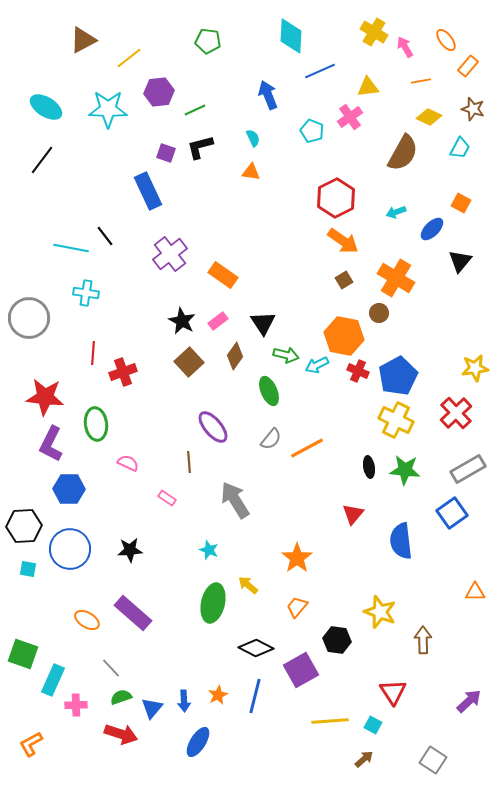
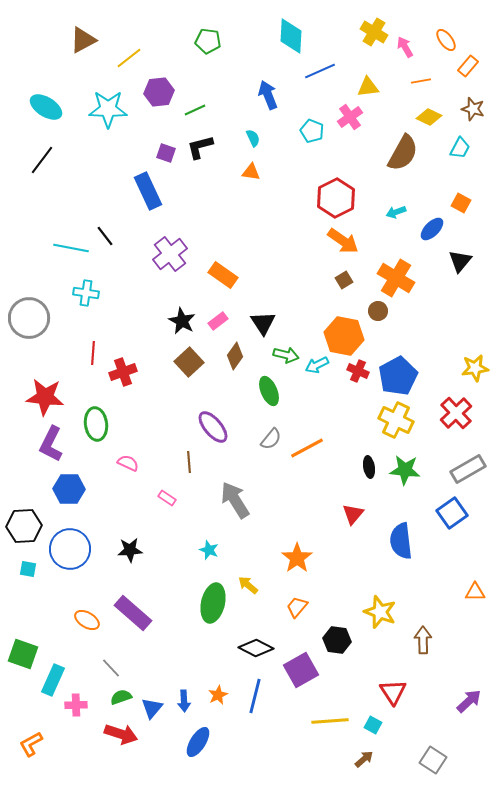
brown circle at (379, 313): moved 1 px left, 2 px up
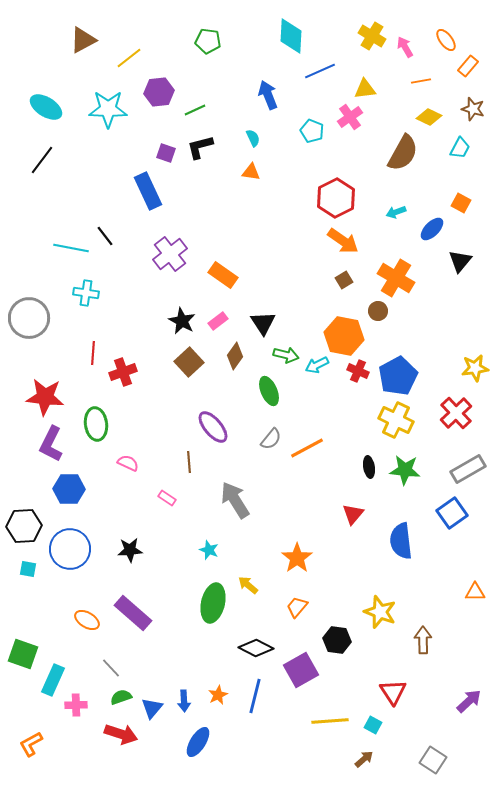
yellow cross at (374, 32): moved 2 px left, 4 px down
yellow triangle at (368, 87): moved 3 px left, 2 px down
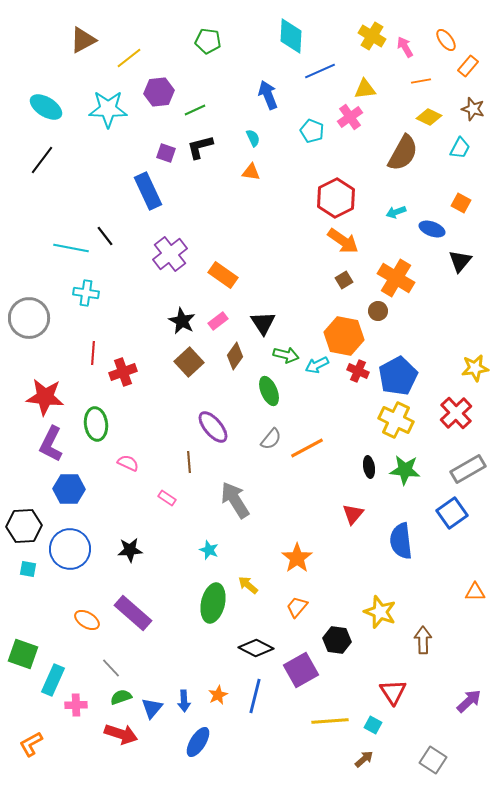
blue ellipse at (432, 229): rotated 65 degrees clockwise
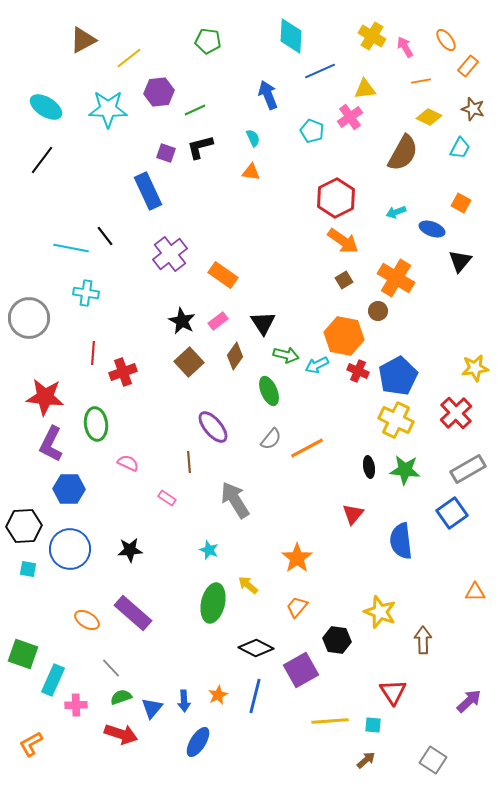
cyan square at (373, 725): rotated 24 degrees counterclockwise
brown arrow at (364, 759): moved 2 px right, 1 px down
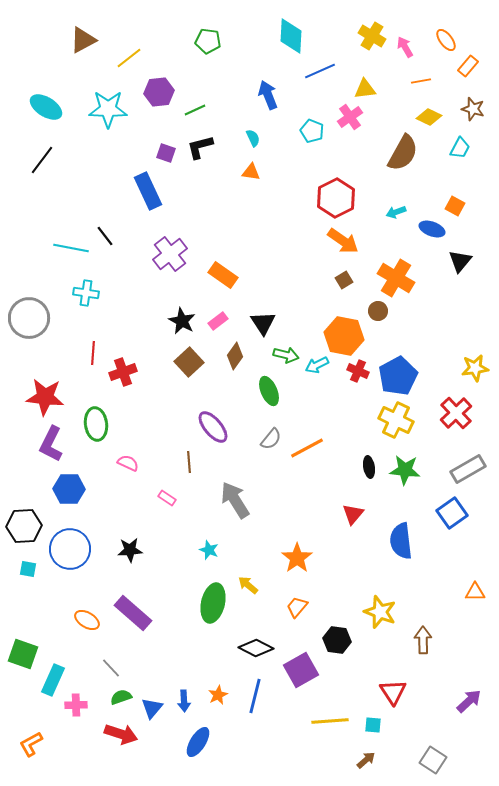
orange square at (461, 203): moved 6 px left, 3 px down
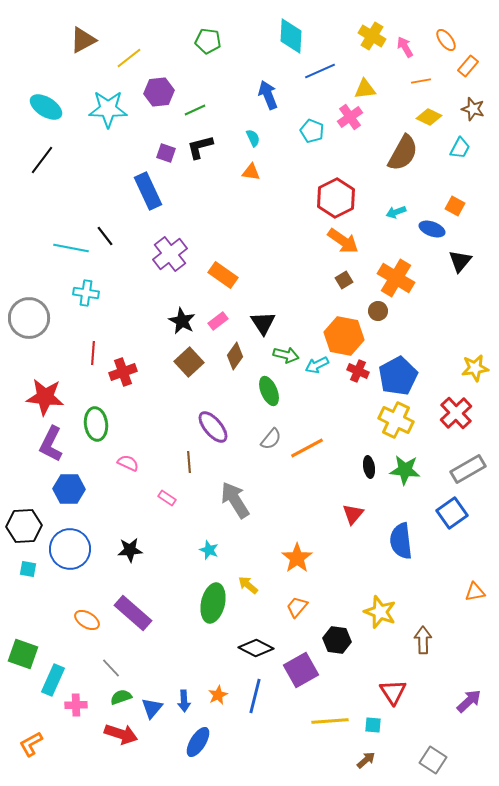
orange triangle at (475, 592): rotated 10 degrees counterclockwise
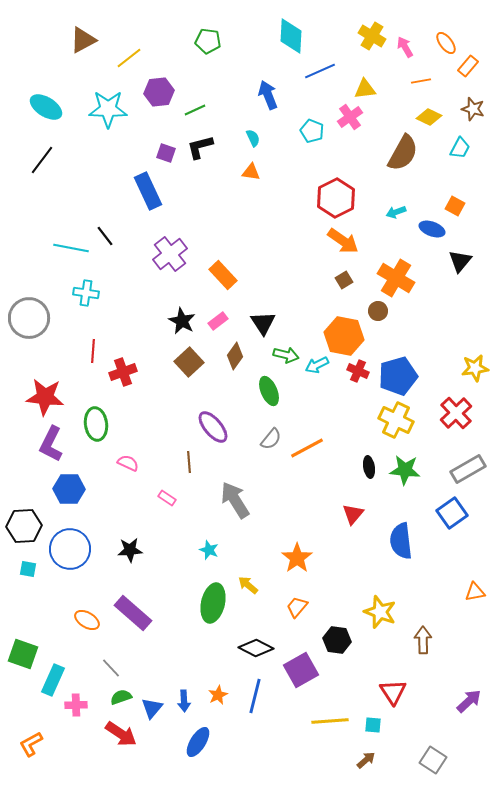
orange ellipse at (446, 40): moved 3 px down
orange rectangle at (223, 275): rotated 12 degrees clockwise
red line at (93, 353): moved 2 px up
blue pentagon at (398, 376): rotated 12 degrees clockwise
red arrow at (121, 734): rotated 16 degrees clockwise
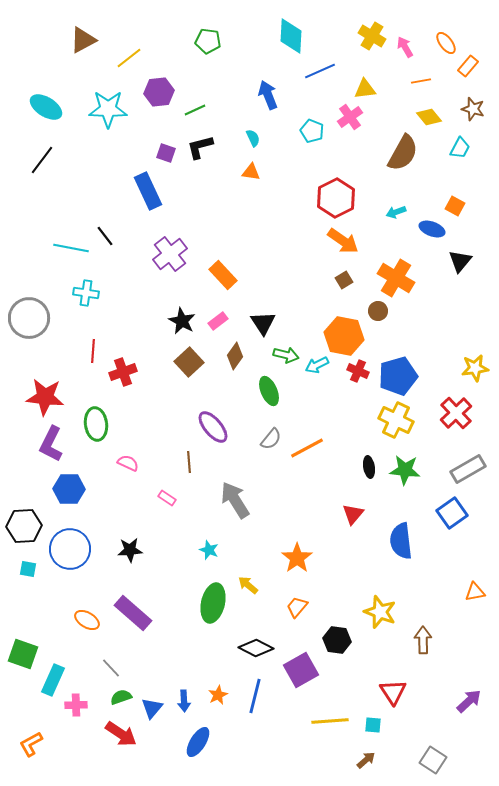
yellow diamond at (429, 117): rotated 25 degrees clockwise
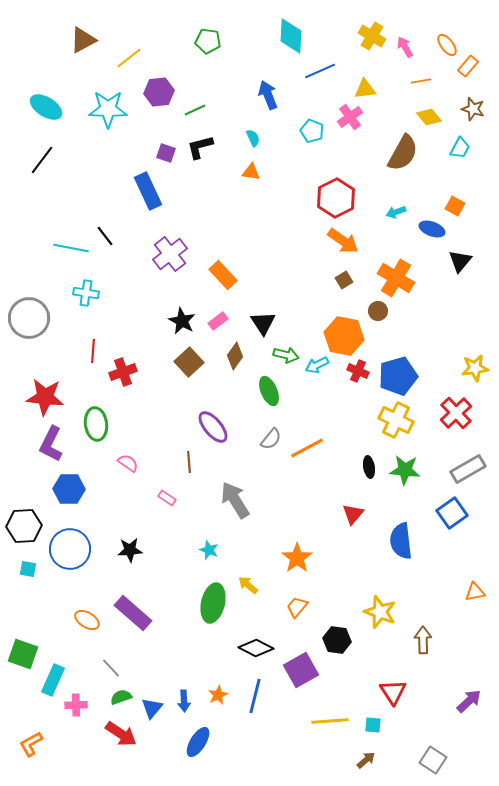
orange ellipse at (446, 43): moved 1 px right, 2 px down
pink semicircle at (128, 463): rotated 10 degrees clockwise
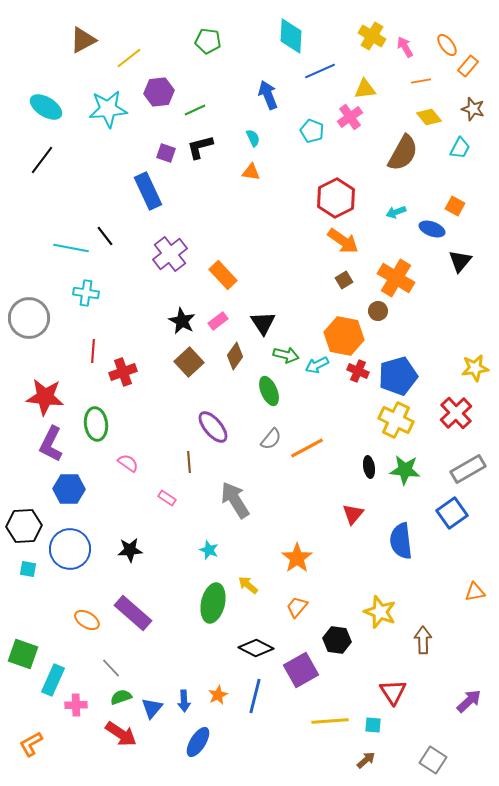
cyan star at (108, 109): rotated 6 degrees counterclockwise
